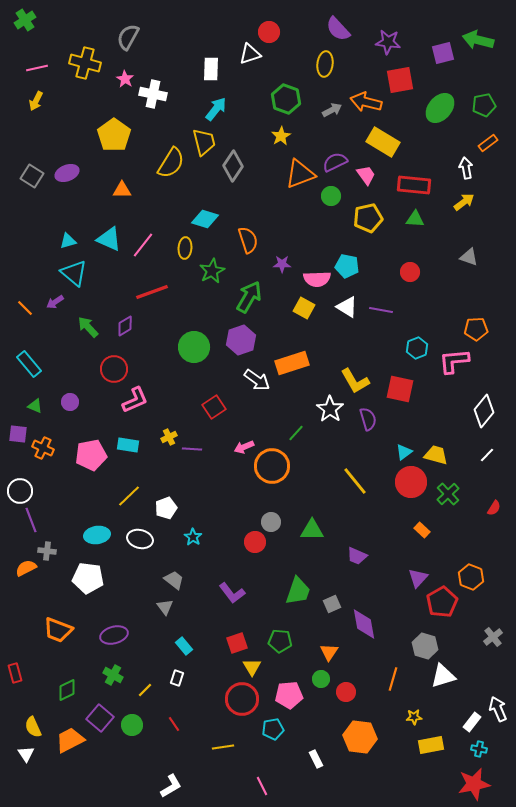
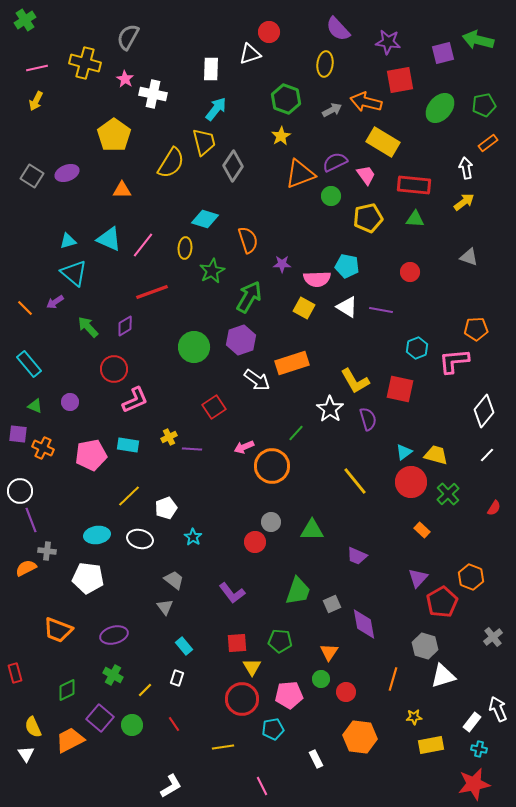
red square at (237, 643): rotated 15 degrees clockwise
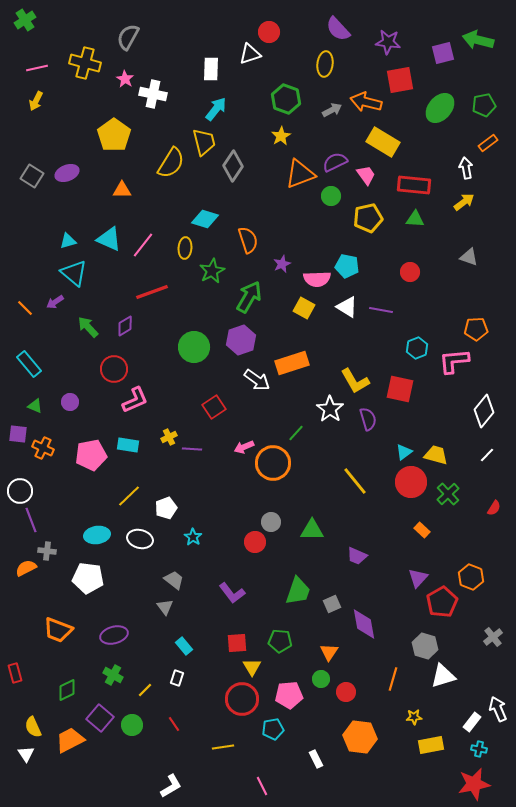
purple star at (282, 264): rotated 24 degrees counterclockwise
orange circle at (272, 466): moved 1 px right, 3 px up
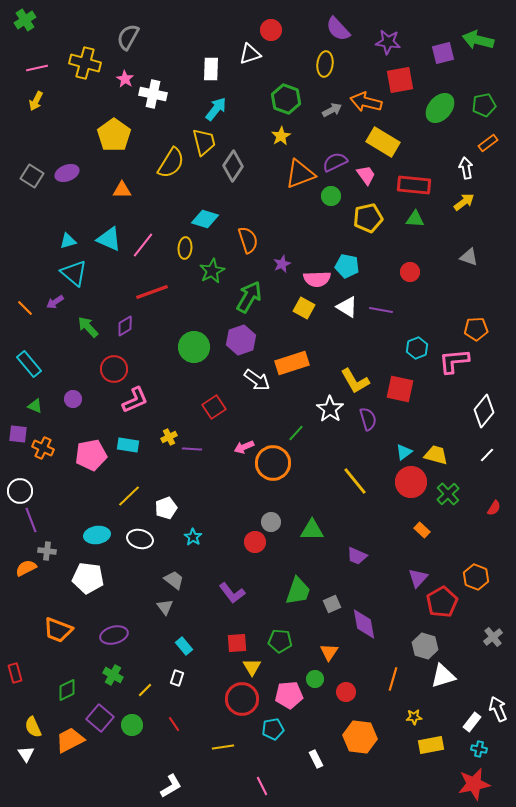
red circle at (269, 32): moved 2 px right, 2 px up
purple circle at (70, 402): moved 3 px right, 3 px up
orange hexagon at (471, 577): moved 5 px right
green circle at (321, 679): moved 6 px left
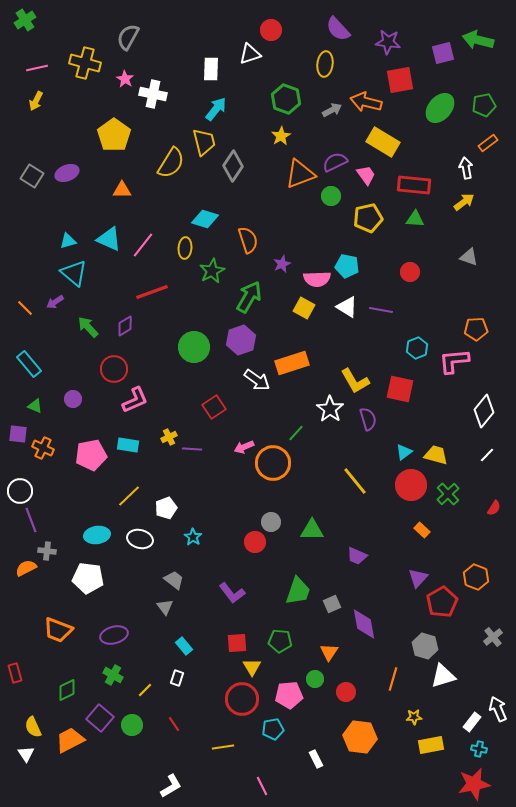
red circle at (411, 482): moved 3 px down
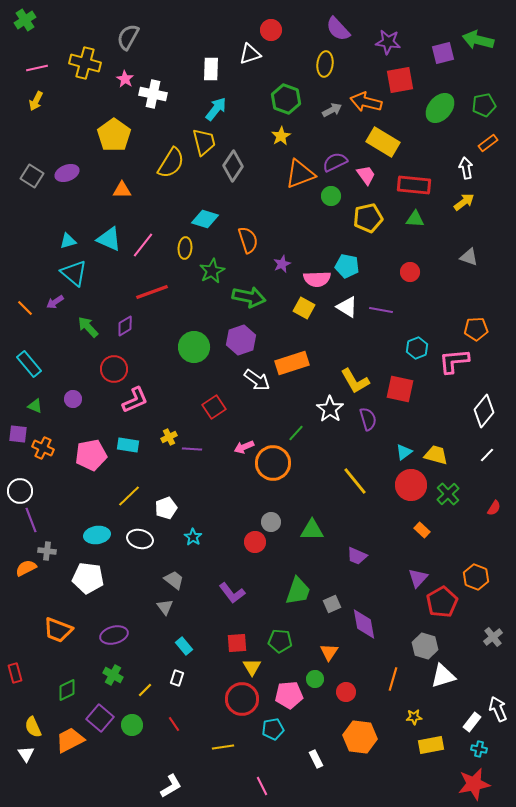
green arrow at (249, 297): rotated 72 degrees clockwise
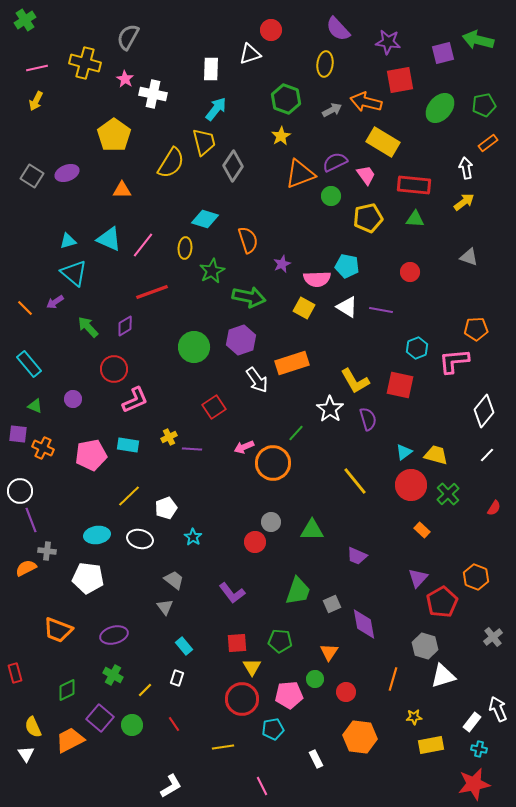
white arrow at (257, 380): rotated 20 degrees clockwise
red square at (400, 389): moved 4 px up
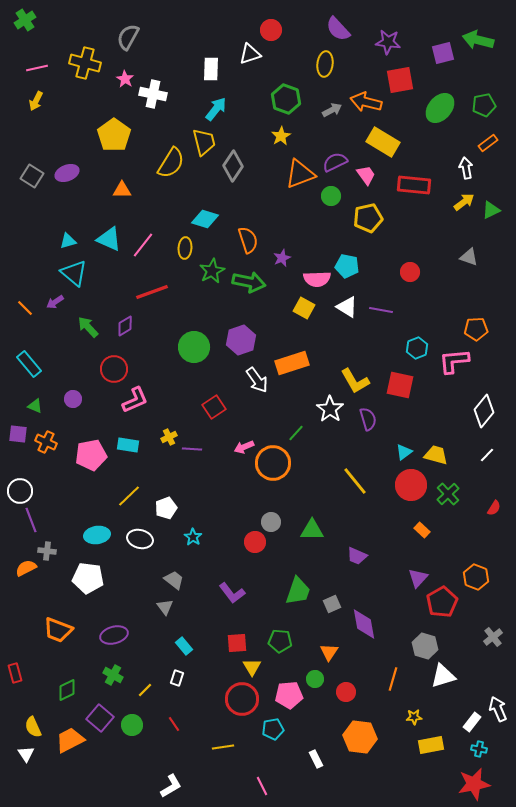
green triangle at (415, 219): moved 76 px right, 9 px up; rotated 30 degrees counterclockwise
purple star at (282, 264): moved 6 px up
green arrow at (249, 297): moved 15 px up
orange cross at (43, 448): moved 3 px right, 6 px up
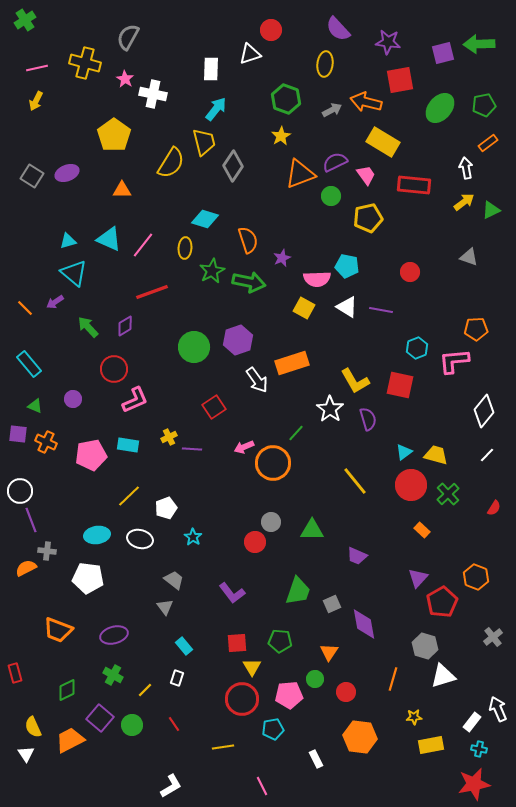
green arrow at (478, 40): moved 1 px right, 4 px down; rotated 16 degrees counterclockwise
purple hexagon at (241, 340): moved 3 px left
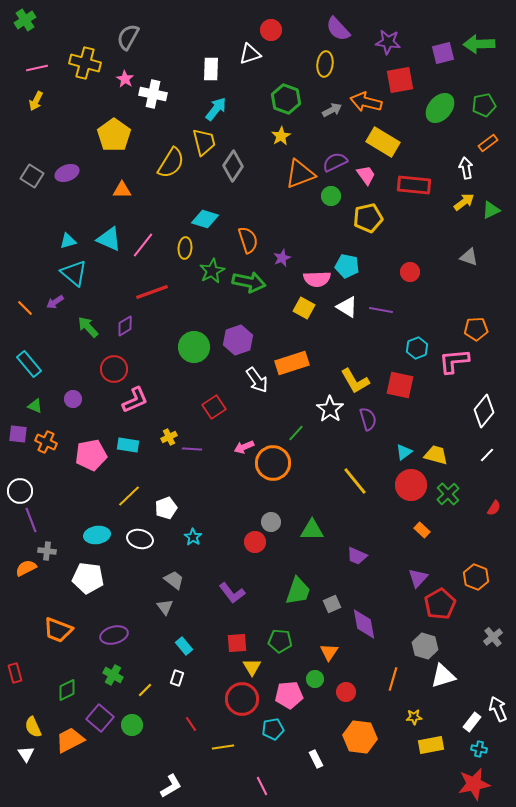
red pentagon at (442, 602): moved 2 px left, 2 px down
red line at (174, 724): moved 17 px right
